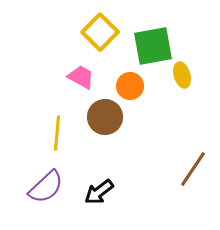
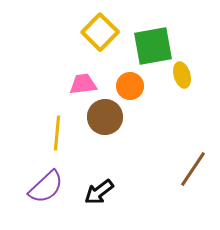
pink trapezoid: moved 2 px right, 7 px down; rotated 36 degrees counterclockwise
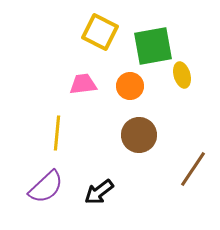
yellow square: rotated 18 degrees counterclockwise
brown circle: moved 34 px right, 18 px down
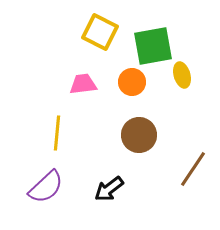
orange circle: moved 2 px right, 4 px up
black arrow: moved 10 px right, 3 px up
